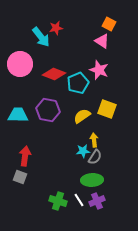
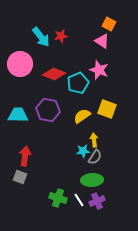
red star: moved 5 px right, 8 px down
green cross: moved 3 px up
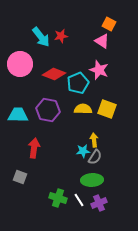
yellow semicircle: moved 1 px right, 7 px up; rotated 36 degrees clockwise
red arrow: moved 9 px right, 8 px up
purple cross: moved 2 px right, 2 px down
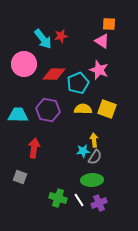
orange square: rotated 24 degrees counterclockwise
cyan arrow: moved 2 px right, 2 px down
pink circle: moved 4 px right
red diamond: rotated 20 degrees counterclockwise
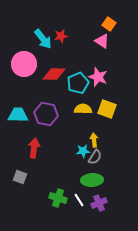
orange square: rotated 32 degrees clockwise
pink star: moved 1 px left, 7 px down
purple hexagon: moved 2 px left, 4 px down
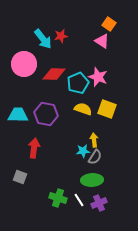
yellow semicircle: rotated 18 degrees clockwise
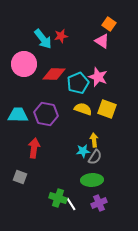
white line: moved 8 px left, 4 px down
